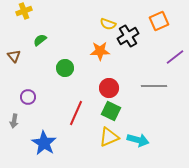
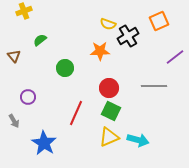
gray arrow: rotated 40 degrees counterclockwise
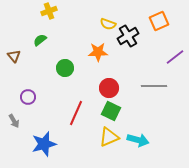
yellow cross: moved 25 px right
orange star: moved 2 px left, 1 px down
blue star: moved 1 px down; rotated 25 degrees clockwise
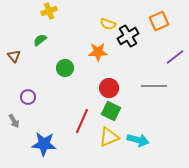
red line: moved 6 px right, 8 px down
blue star: rotated 20 degrees clockwise
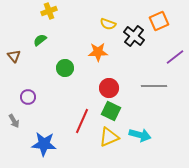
black cross: moved 6 px right; rotated 20 degrees counterclockwise
cyan arrow: moved 2 px right, 5 px up
